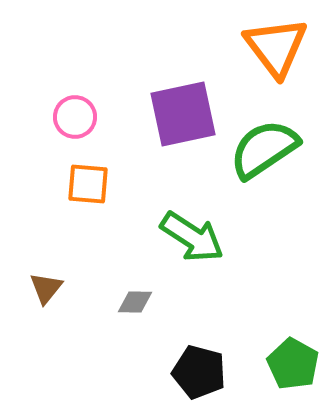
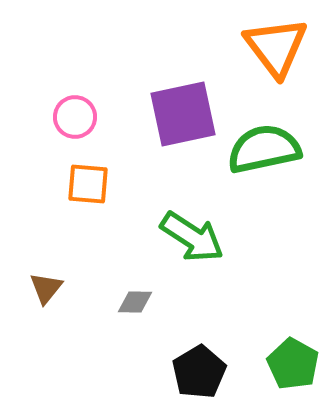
green semicircle: rotated 22 degrees clockwise
black pentagon: rotated 26 degrees clockwise
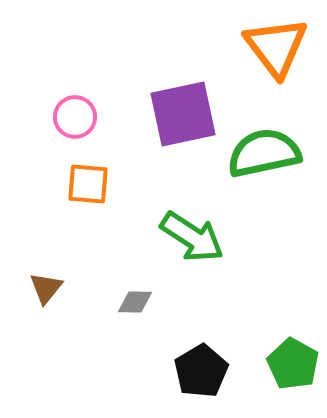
green semicircle: moved 4 px down
black pentagon: moved 2 px right, 1 px up
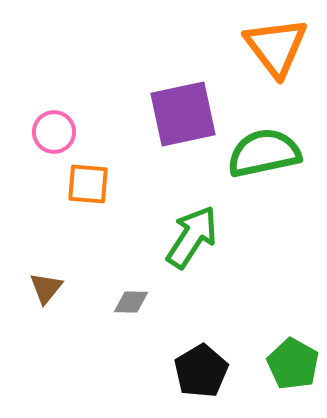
pink circle: moved 21 px left, 15 px down
green arrow: rotated 90 degrees counterclockwise
gray diamond: moved 4 px left
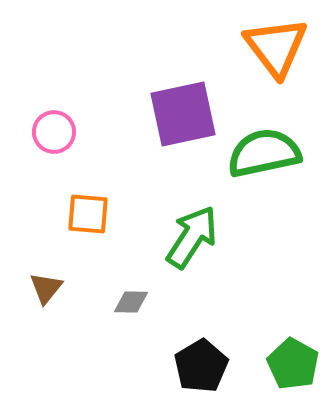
orange square: moved 30 px down
black pentagon: moved 5 px up
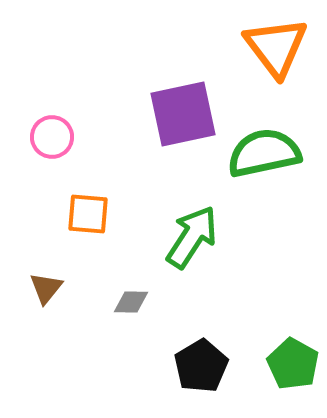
pink circle: moved 2 px left, 5 px down
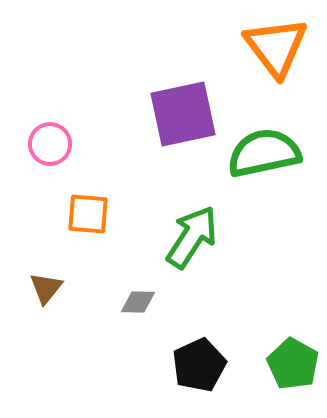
pink circle: moved 2 px left, 7 px down
gray diamond: moved 7 px right
black pentagon: moved 2 px left, 1 px up; rotated 6 degrees clockwise
